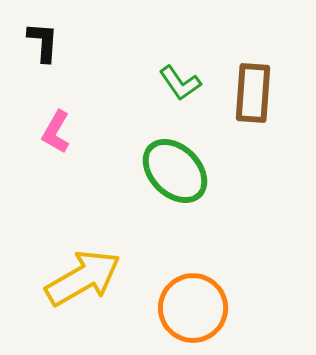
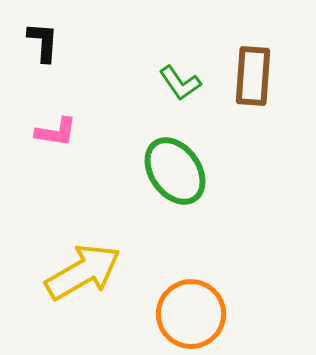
brown rectangle: moved 17 px up
pink L-shape: rotated 111 degrees counterclockwise
green ellipse: rotated 10 degrees clockwise
yellow arrow: moved 6 px up
orange circle: moved 2 px left, 6 px down
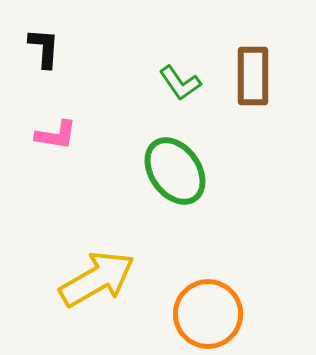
black L-shape: moved 1 px right, 6 px down
brown rectangle: rotated 4 degrees counterclockwise
pink L-shape: moved 3 px down
yellow arrow: moved 14 px right, 7 px down
orange circle: moved 17 px right
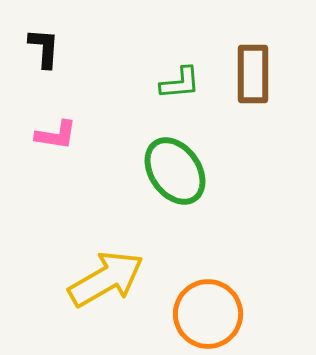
brown rectangle: moved 2 px up
green L-shape: rotated 60 degrees counterclockwise
yellow arrow: moved 9 px right
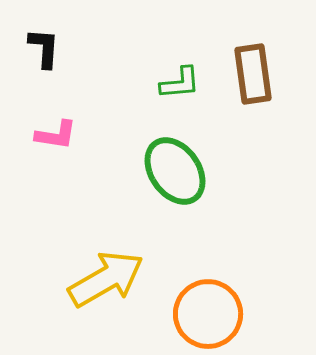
brown rectangle: rotated 8 degrees counterclockwise
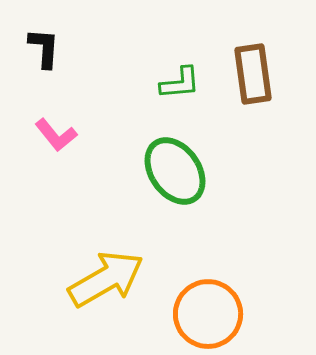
pink L-shape: rotated 42 degrees clockwise
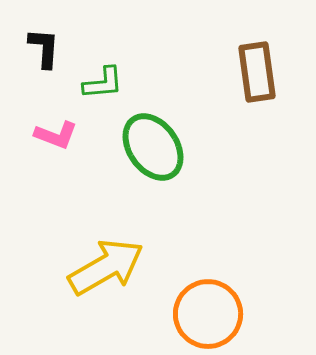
brown rectangle: moved 4 px right, 2 px up
green L-shape: moved 77 px left
pink L-shape: rotated 30 degrees counterclockwise
green ellipse: moved 22 px left, 24 px up
yellow arrow: moved 12 px up
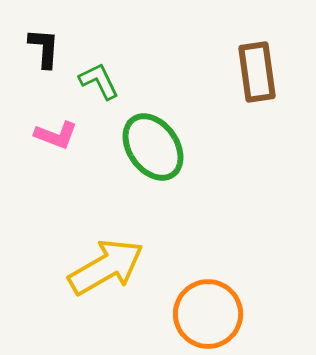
green L-shape: moved 4 px left, 2 px up; rotated 111 degrees counterclockwise
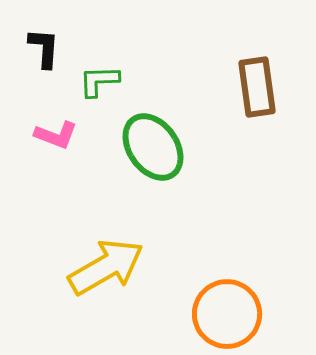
brown rectangle: moved 15 px down
green L-shape: rotated 66 degrees counterclockwise
orange circle: moved 19 px right
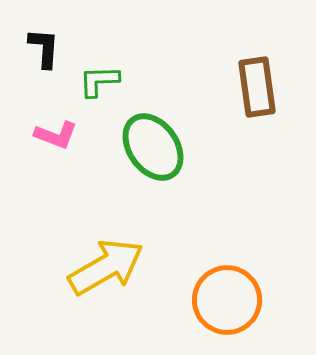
orange circle: moved 14 px up
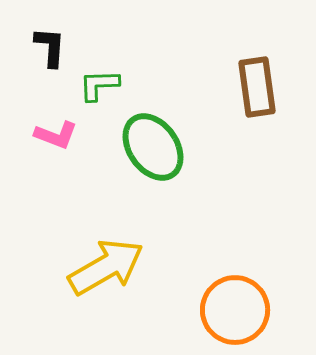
black L-shape: moved 6 px right, 1 px up
green L-shape: moved 4 px down
orange circle: moved 8 px right, 10 px down
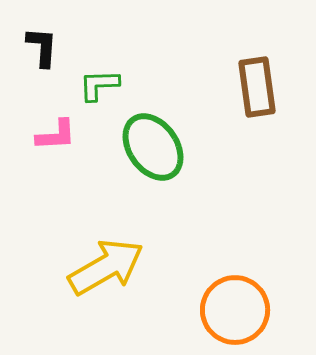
black L-shape: moved 8 px left
pink L-shape: rotated 24 degrees counterclockwise
